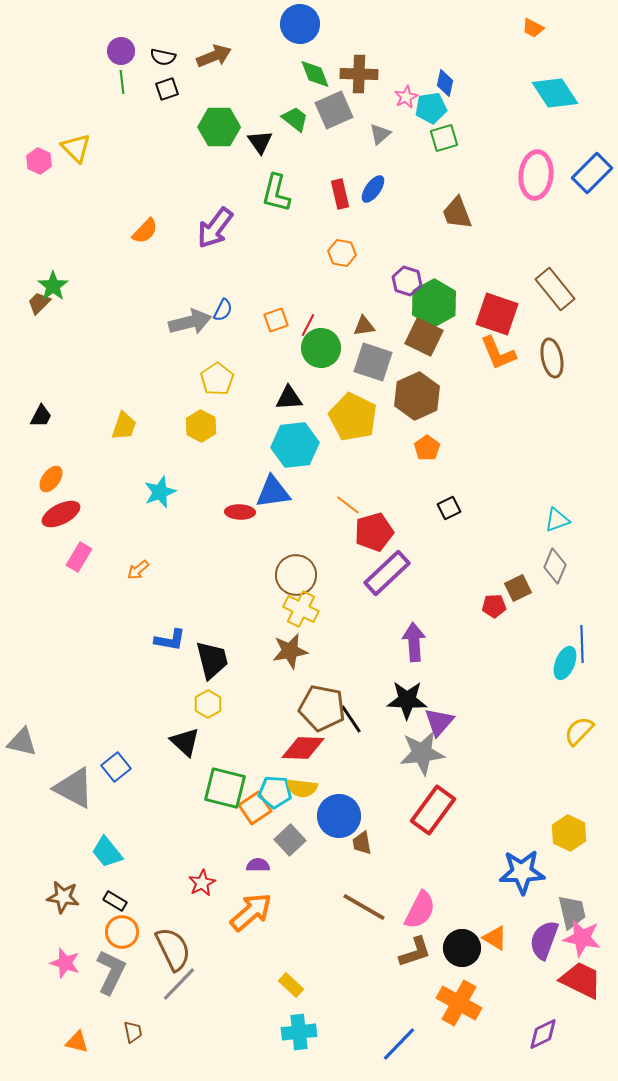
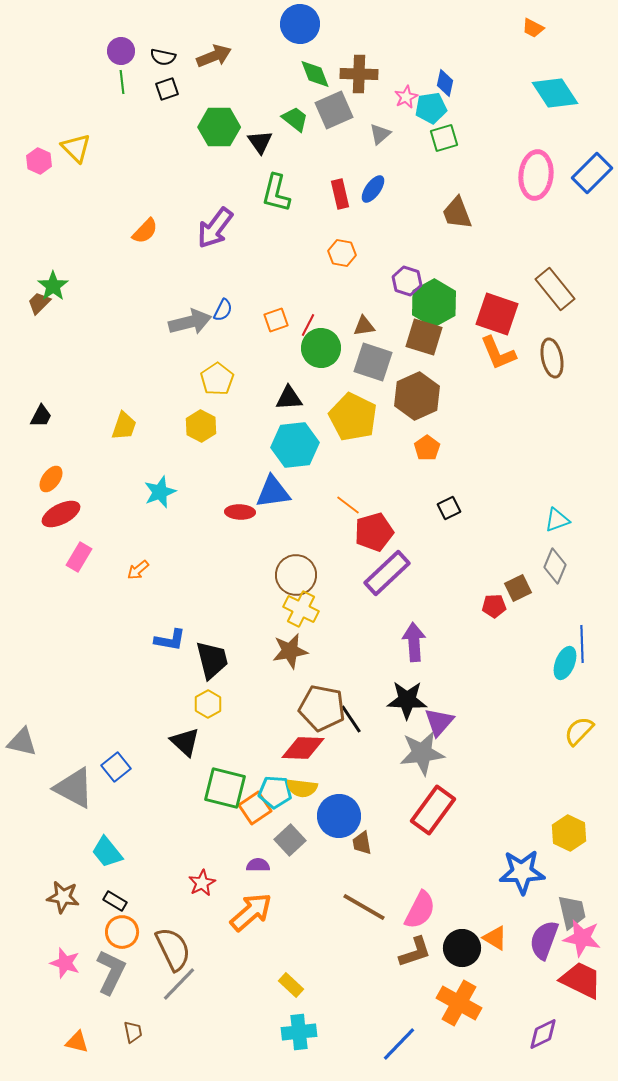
brown square at (424, 337): rotated 9 degrees counterclockwise
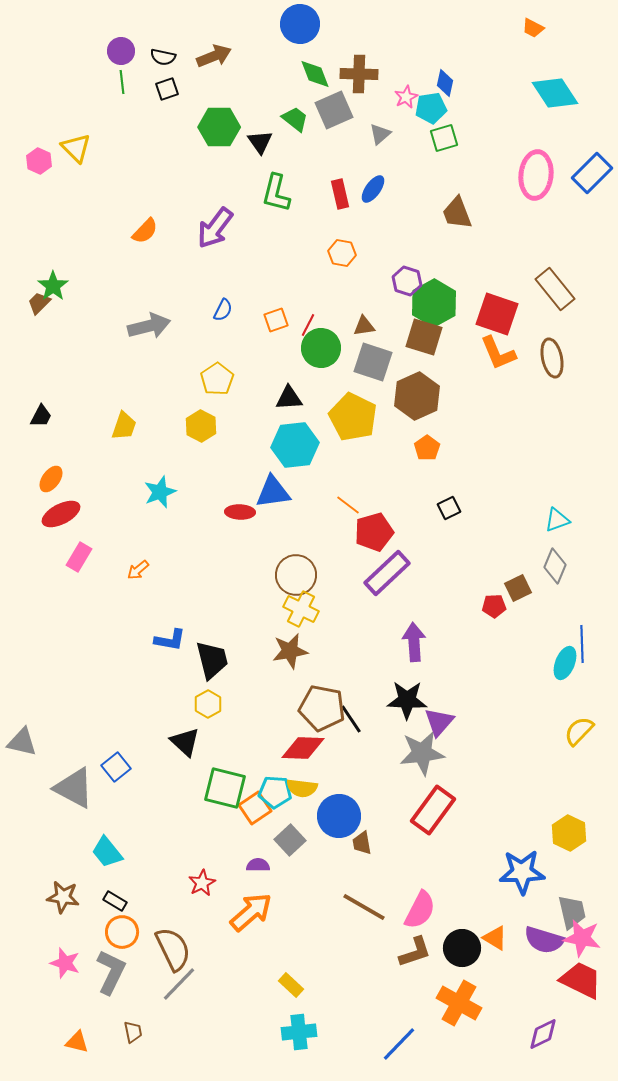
gray arrow at (190, 322): moved 41 px left, 4 px down
purple semicircle at (544, 940): rotated 93 degrees counterclockwise
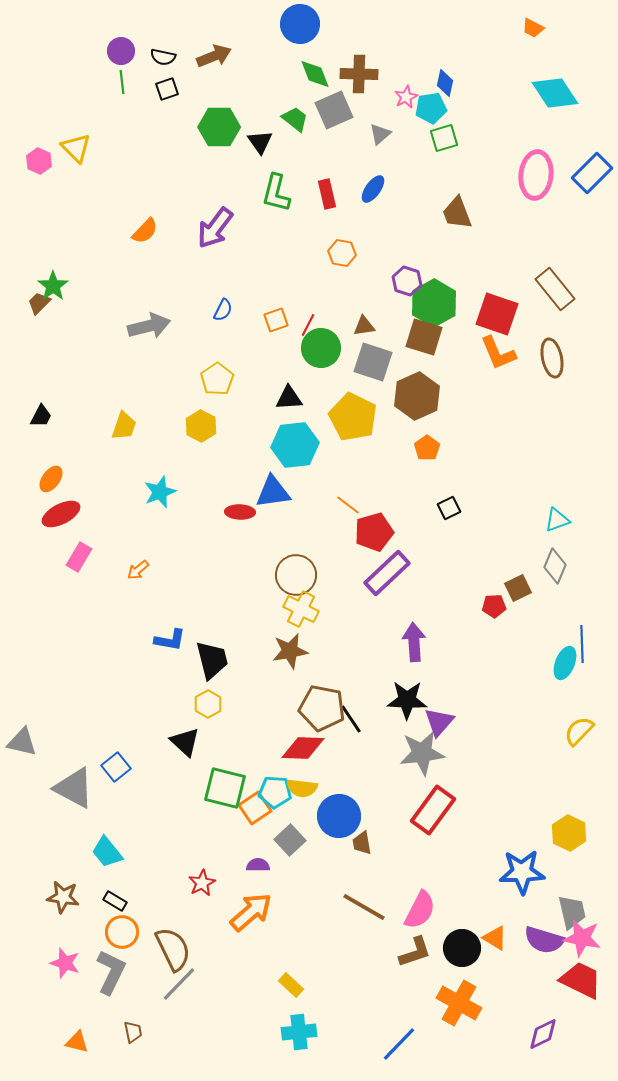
red rectangle at (340, 194): moved 13 px left
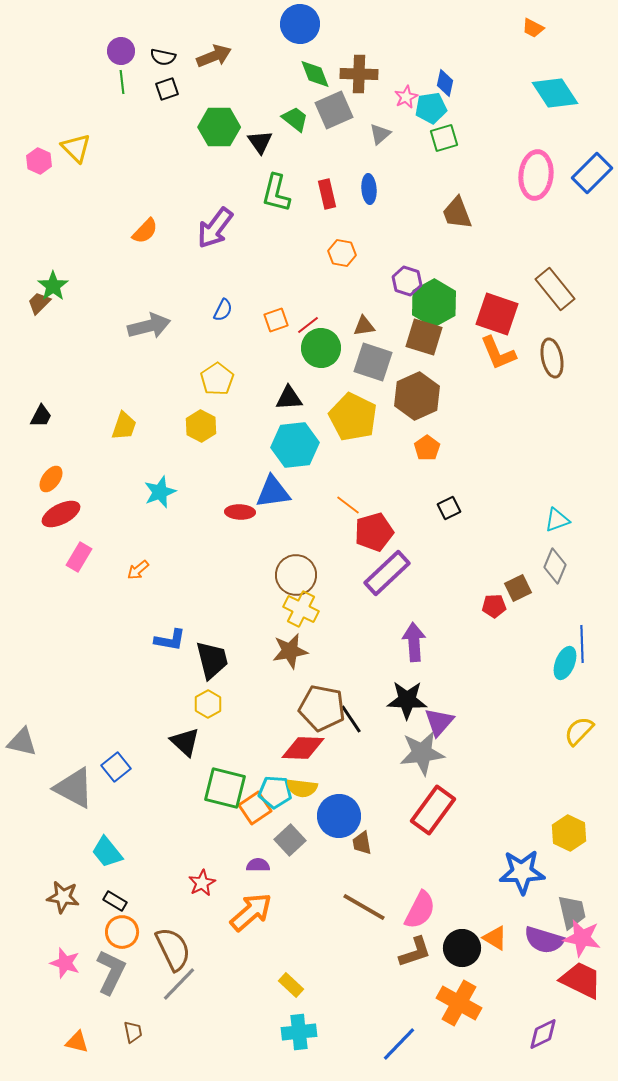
blue ellipse at (373, 189): moved 4 px left; rotated 40 degrees counterclockwise
red line at (308, 325): rotated 25 degrees clockwise
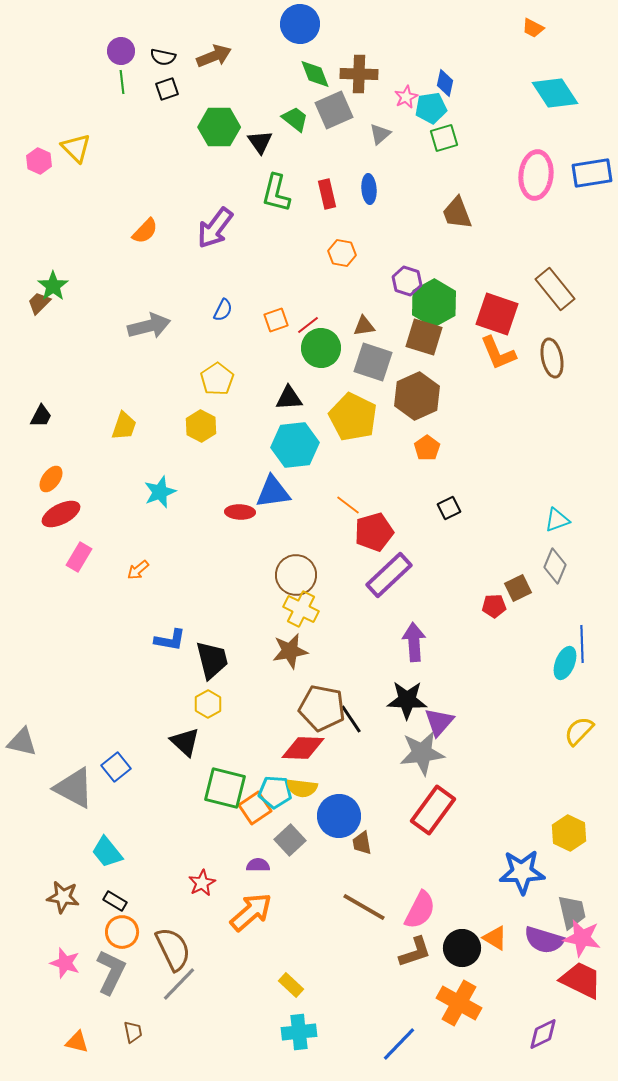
blue rectangle at (592, 173): rotated 36 degrees clockwise
purple rectangle at (387, 573): moved 2 px right, 2 px down
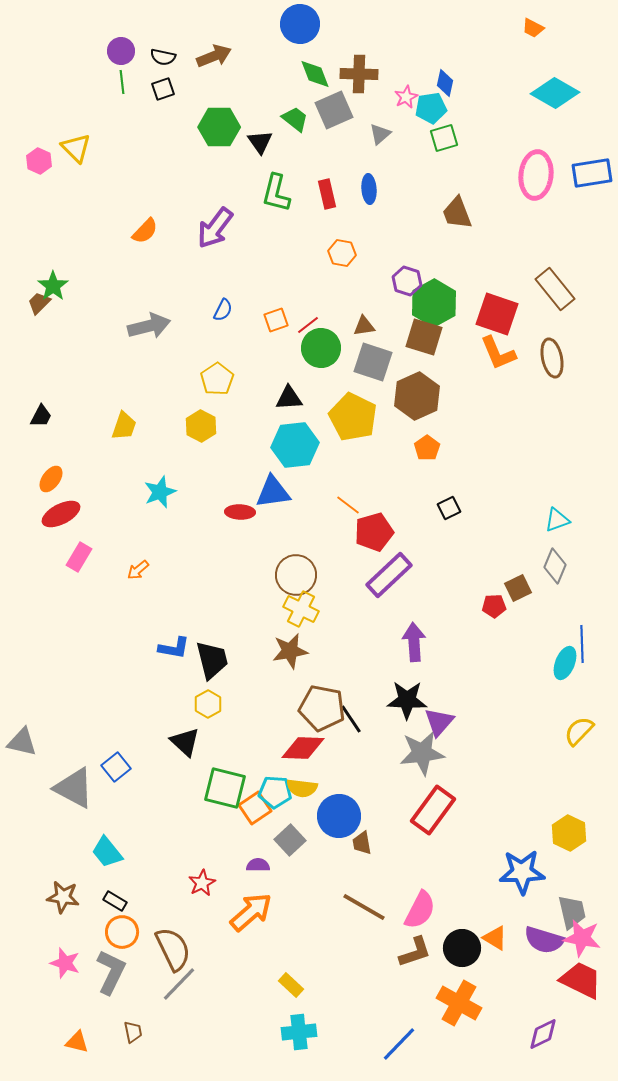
black square at (167, 89): moved 4 px left
cyan diamond at (555, 93): rotated 27 degrees counterclockwise
blue L-shape at (170, 640): moved 4 px right, 8 px down
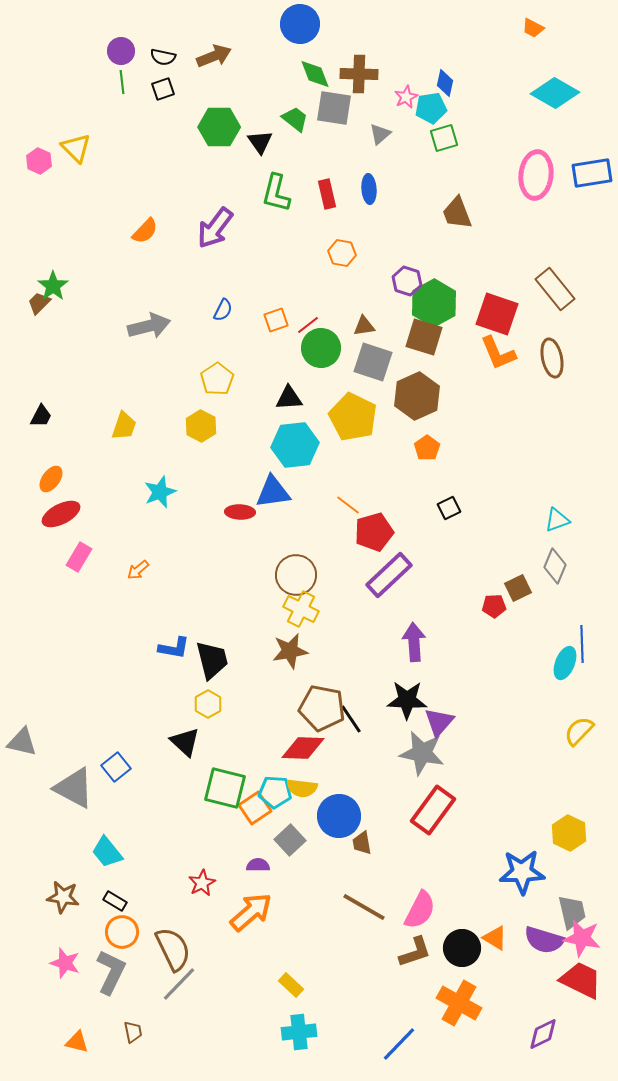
gray square at (334, 110): moved 2 px up; rotated 33 degrees clockwise
gray star at (422, 753): rotated 18 degrees clockwise
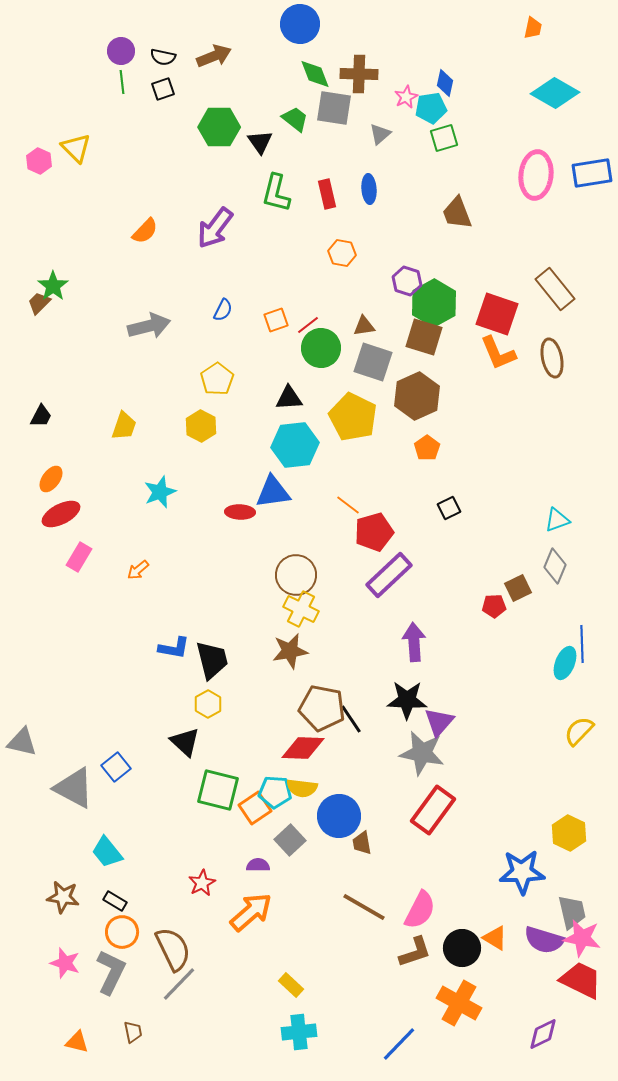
orange trapezoid at (533, 28): rotated 105 degrees counterclockwise
green square at (225, 788): moved 7 px left, 2 px down
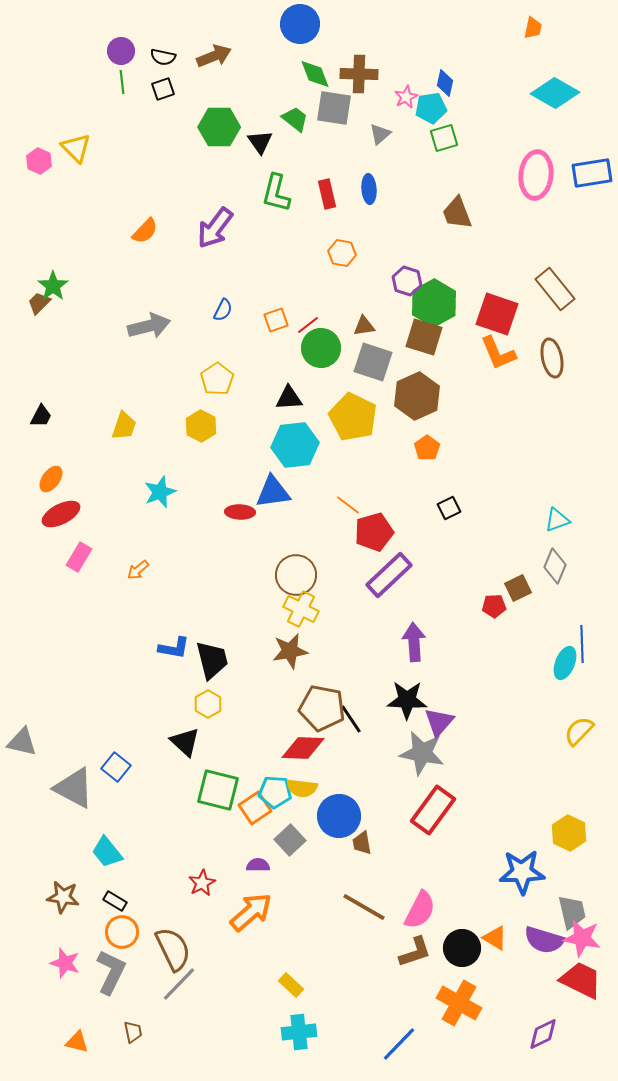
blue square at (116, 767): rotated 12 degrees counterclockwise
